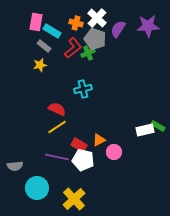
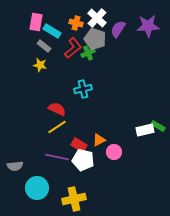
yellow star: rotated 24 degrees clockwise
yellow cross: rotated 30 degrees clockwise
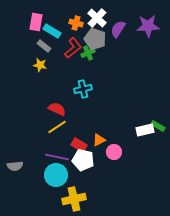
cyan circle: moved 19 px right, 13 px up
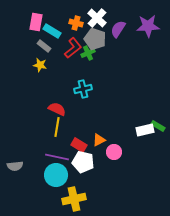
yellow line: rotated 48 degrees counterclockwise
white pentagon: moved 2 px down
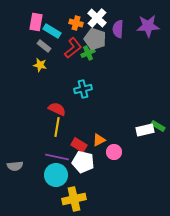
purple semicircle: rotated 30 degrees counterclockwise
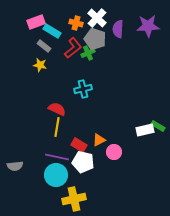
pink rectangle: rotated 60 degrees clockwise
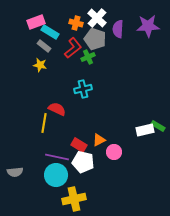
cyan rectangle: moved 2 px left, 1 px down
green cross: moved 4 px down
yellow line: moved 13 px left, 4 px up
gray semicircle: moved 6 px down
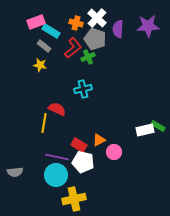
cyan rectangle: moved 1 px right, 1 px up
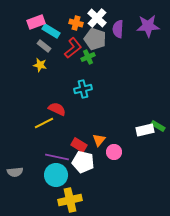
yellow line: rotated 54 degrees clockwise
orange triangle: rotated 24 degrees counterclockwise
yellow cross: moved 4 px left, 1 px down
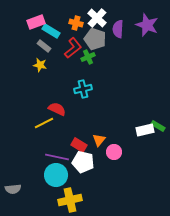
purple star: moved 1 px left, 1 px up; rotated 25 degrees clockwise
gray semicircle: moved 2 px left, 17 px down
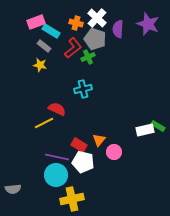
purple star: moved 1 px right, 1 px up
yellow cross: moved 2 px right, 1 px up
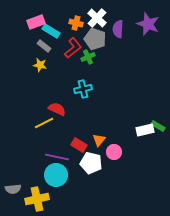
white pentagon: moved 8 px right, 1 px down
yellow cross: moved 35 px left
